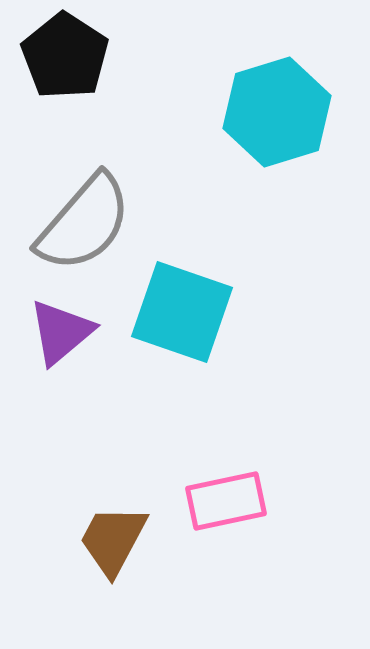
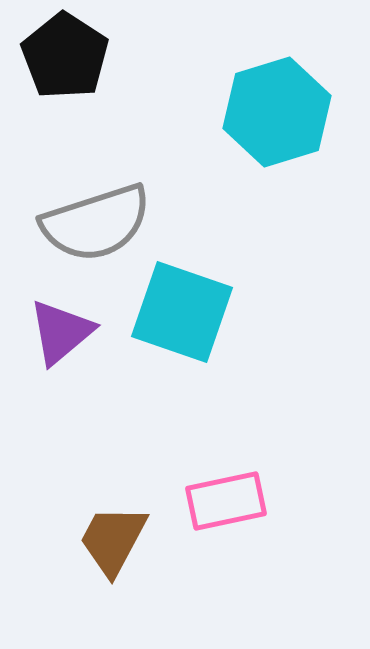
gray semicircle: moved 12 px right; rotated 31 degrees clockwise
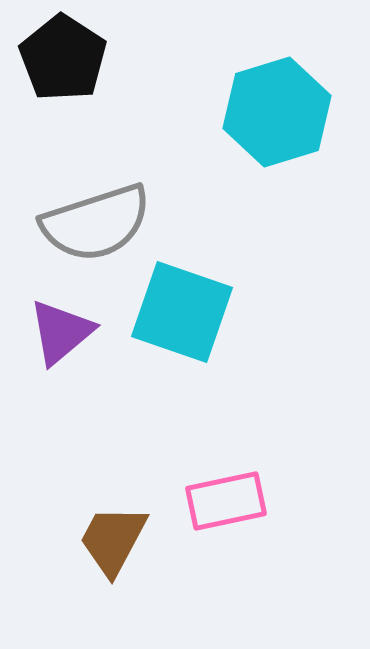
black pentagon: moved 2 px left, 2 px down
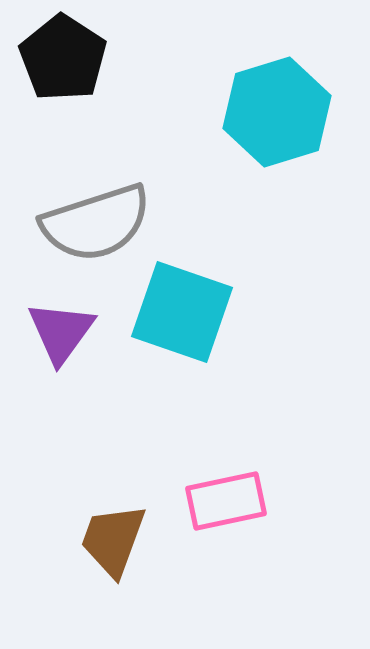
purple triangle: rotated 14 degrees counterclockwise
brown trapezoid: rotated 8 degrees counterclockwise
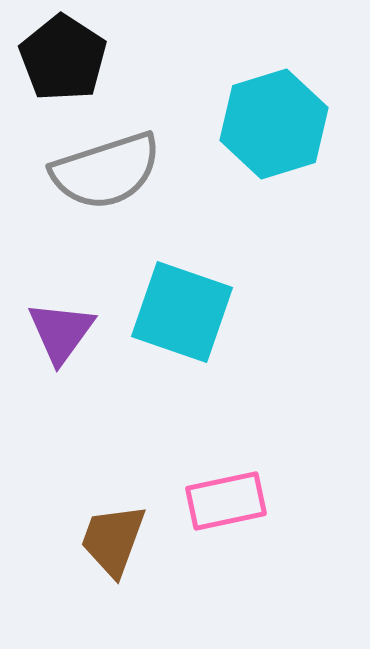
cyan hexagon: moved 3 px left, 12 px down
gray semicircle: moved 10 px right, 52 px up
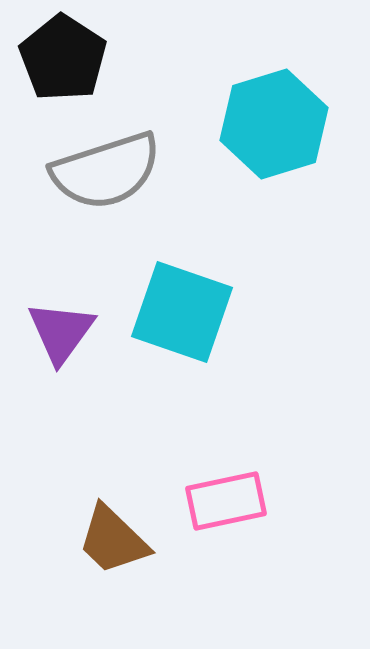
brown trapezoid: rotated 66 degrees counterclockwise
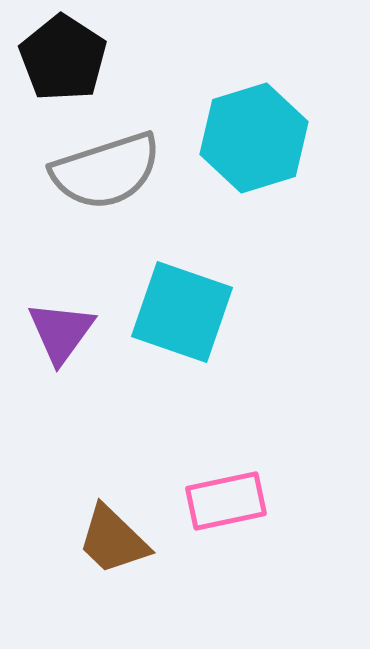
cyan hexagon: moved 20 px left, 14 px down
